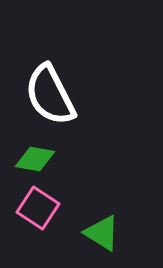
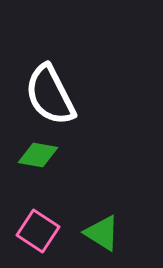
green diamond: moved 3 px right, 4 px up
pink square: moved 23 px down
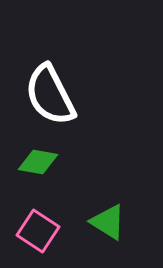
green diamond: moved 7 px down
green triangle: moved 6 px right, 11 px up
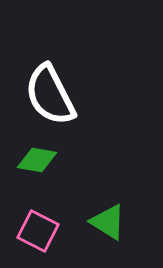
green diamond: moved 1 px left, 2 px up
pink square: rotated 6 degrees counterclockwise
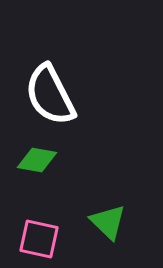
green triangle: rotated 12 degrees clockwise
pink square: moved 1 px right, 8 px down; rotated 15 degrees counterclockwise
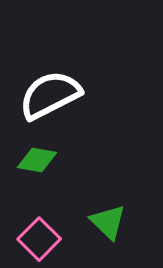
white semicircle: rotated 90 degrees clockwise
pink square: rotated 33 degrees clockwise
